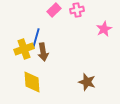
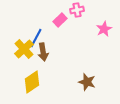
pink rectangle: moved 6 px right, 10 px down
blue line: rotated 12 degrees clockwise
yellow cross: rotated 24 degrees counterclockwise
yellow diamond: rotated 60 degrees clockwise
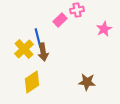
blue line: moved 2 px right; rotated 42 degrees counterclockwise
brown star: rotated 12 degrees counterclockwise
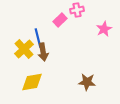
yellow diamond: rotated 25 degrees clockwise
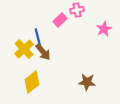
brown arrow: rotated 30 degrees counterclockwise
yellow diamond: rotated 30 degrees counterclockwise
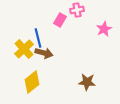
pink rectangle: rotated 16 degrees counterclockwise
brown arrow: moved 1 px right, 1 px down; rotated 36 degrees counterclockwise
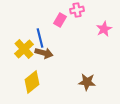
blue line: moved 2 px right
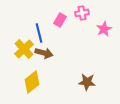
pink cross: moved 5 px right, 3 px down
blue line: moved 1 px left, 5 px up
